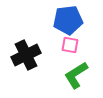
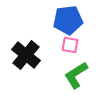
black cross: rotated 24 degrees counterclockwise
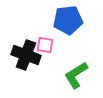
pink square: moved 25 px left
black cross: rotated 20 degrees counterclockwise
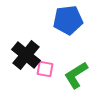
pink square: moved 24 px down
black cross: rotated 20 degrees clockwise
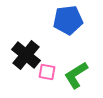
pink square: moved 2 px right, 3 px down
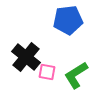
black cross: moved 2 px down
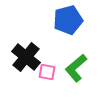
blue pentagon: rotated 8 degrees counterclockwise
green L-shape: moved 7 px up; rotated 8 degrees counterclockwise
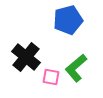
pink square: moved 4 px right, 5 px down
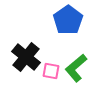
blue pentagon: rotated 20 degrees counterclockwise
pink square: moved 6 px up
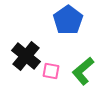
black cross: moved 1 px up
green L-shape: moved 7 px right, 3 px down
